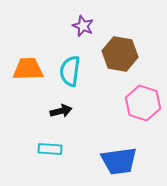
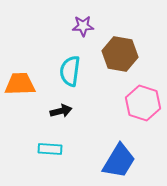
purple star: rotated 25 degrees counterclockwise
orange trapezoid: moved 8 px left, 15 px down
blue trapezoid: rotated 51 degrees counterclockwise
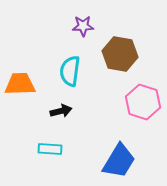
pink hexagon: moved 1 px up
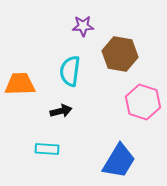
cyan rectangle: moved 3 px left
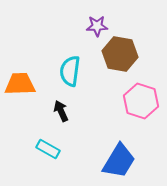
purple star: moved 14 px right
pink hexagon: moved 2 px left, 1 px up
black arrow: rotated 100 degrees counterclockwise
cyan rectangle: moved 1 px right; rotated 25 degrees clockwise
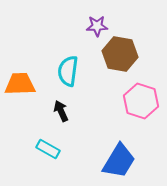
cyan semicircle: moved 2 px left
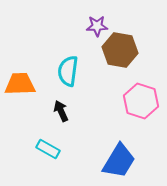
brown hexagon: moved 4 px up
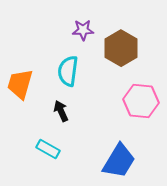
purple star: moved 14 px left, 4 px down
brown hexagon: moved 1 px right, 2 px up; rotated 20 degrees clockwise
orange trapezoid: rotated 72 degrees counterclockwise
pink hexagon: rotated 12 degrees counterclockwise
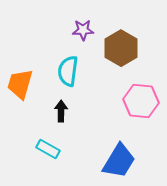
black arrow: rotated 25 degrees clockwise
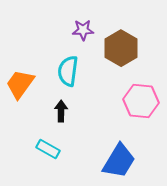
orange trapezoid: rotated 20 degrees clockwise
